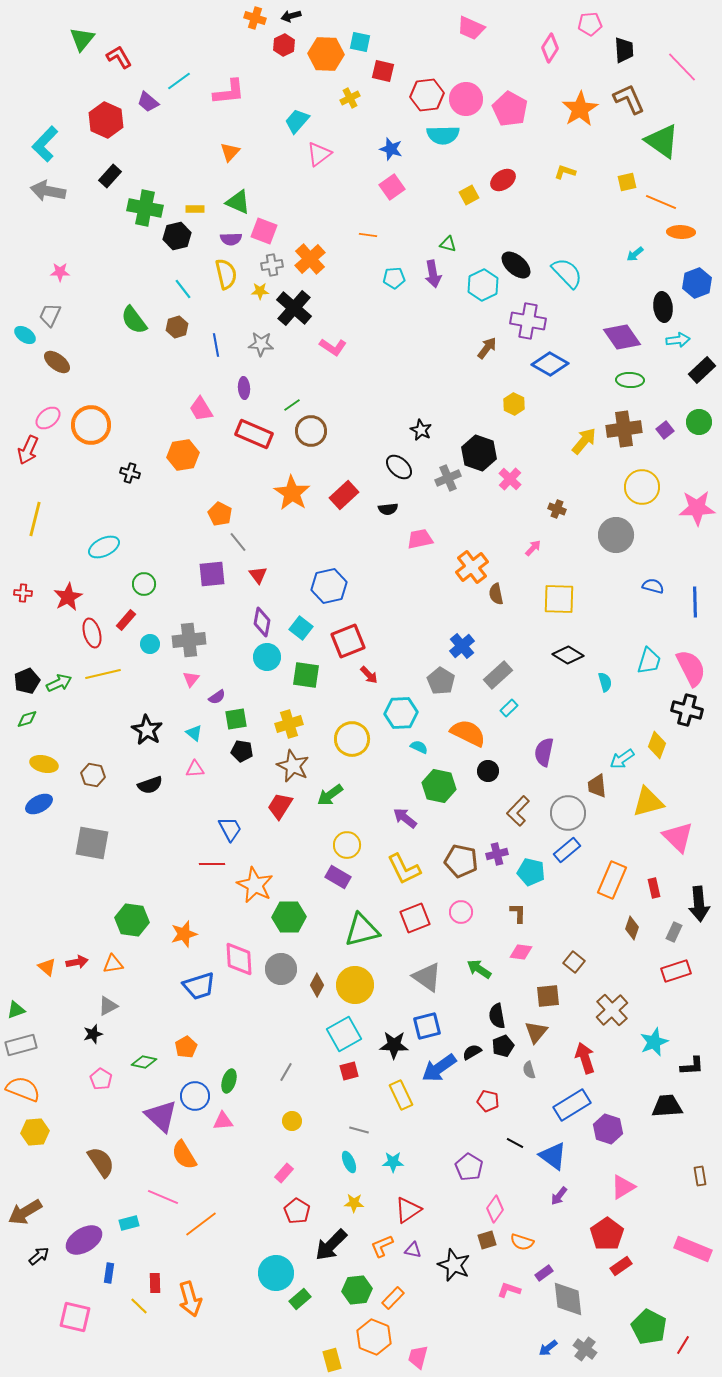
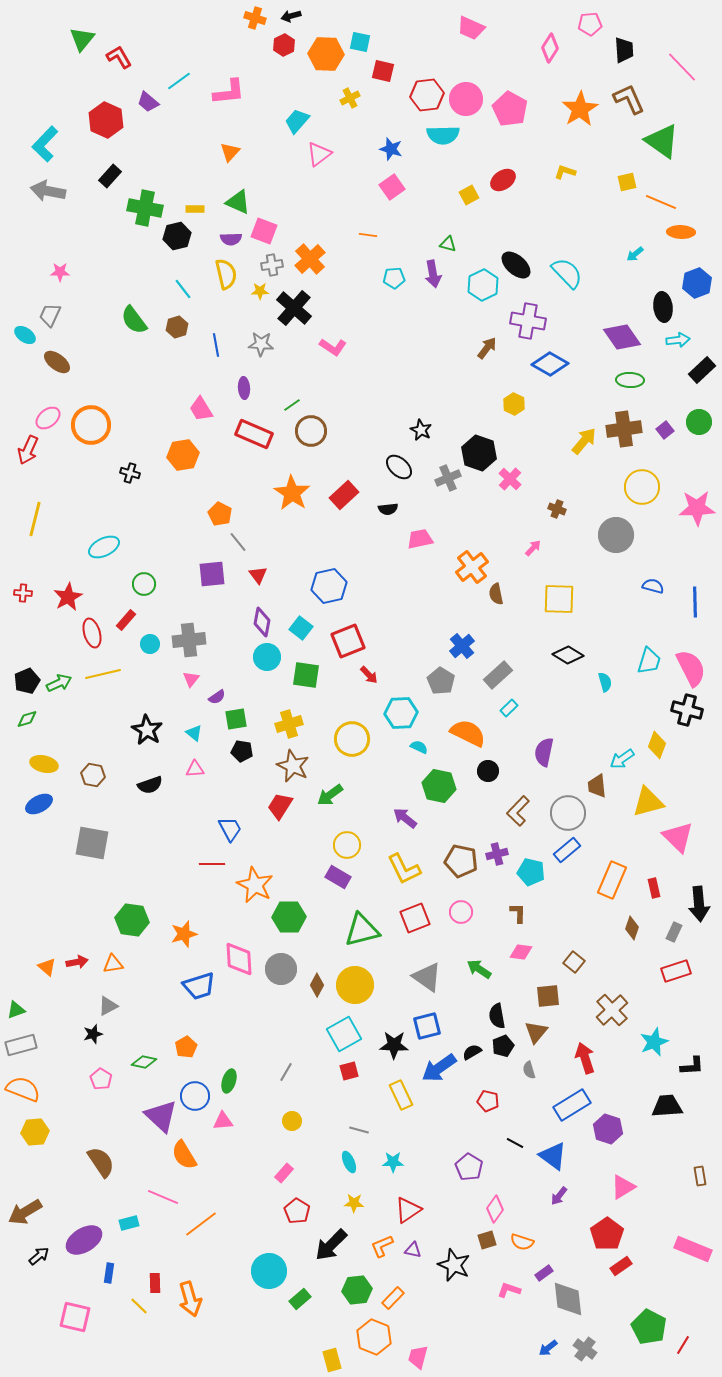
cyan circle at (276, 1273): moved 7 px left, 2 px up
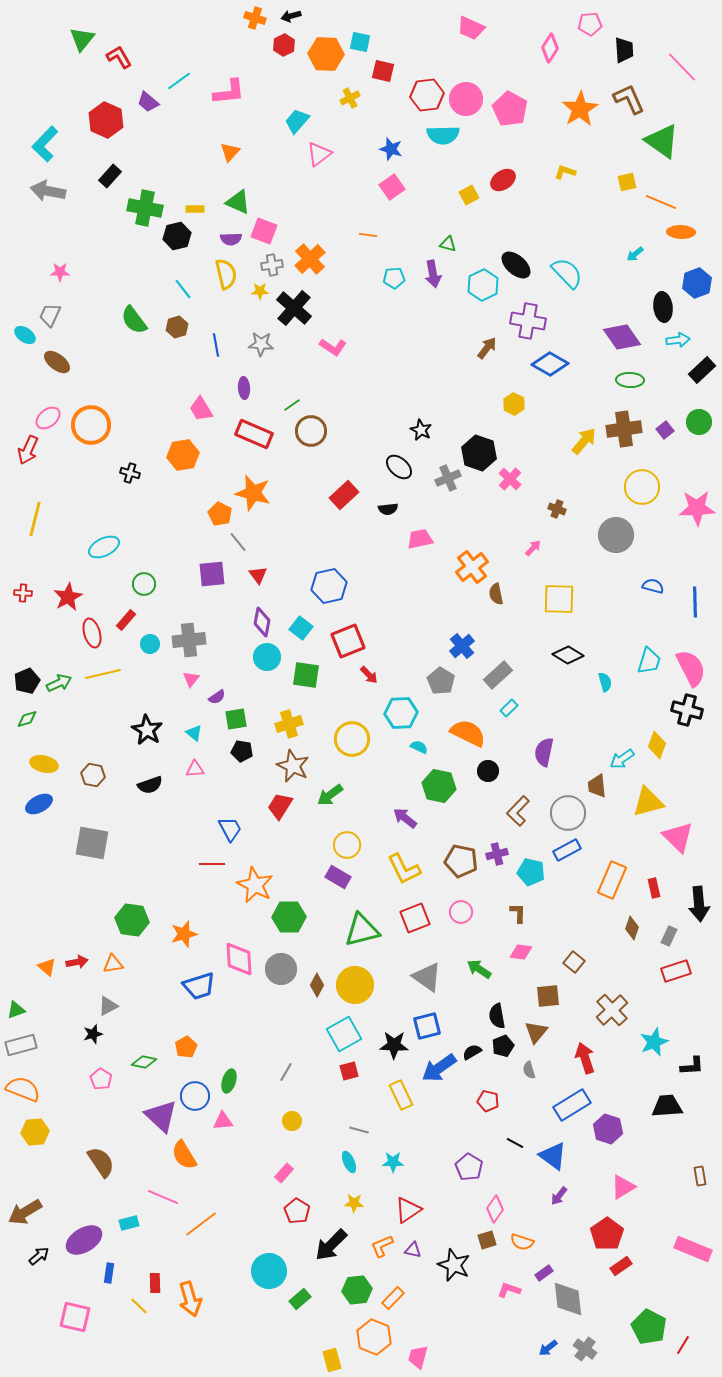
orange star at (292, 493): moved 39 px left; rotated 18 degrees counterclockwise
blue rectangle at (567, 850): rotated 12 degrees clockwise
gray rectangle at (674, 932): moved 5 px left, 4 px down
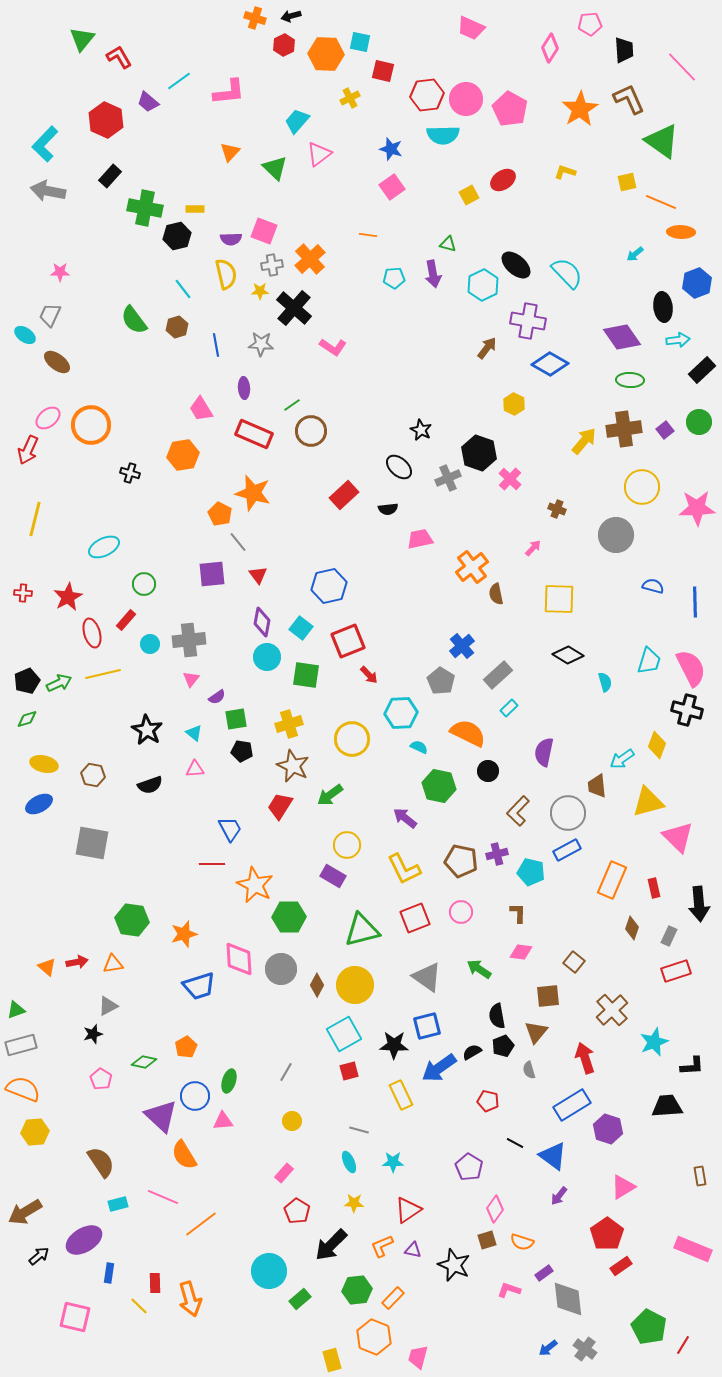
green triangle at (238, 202): moved 37 px right, 34 px up; rotated 20 degrees clockwise
purple rectangle at (338, 877): moved 5 px left, 1 px up
cyan rectangle at (129, 1223): moved 11 px left, 19 px up
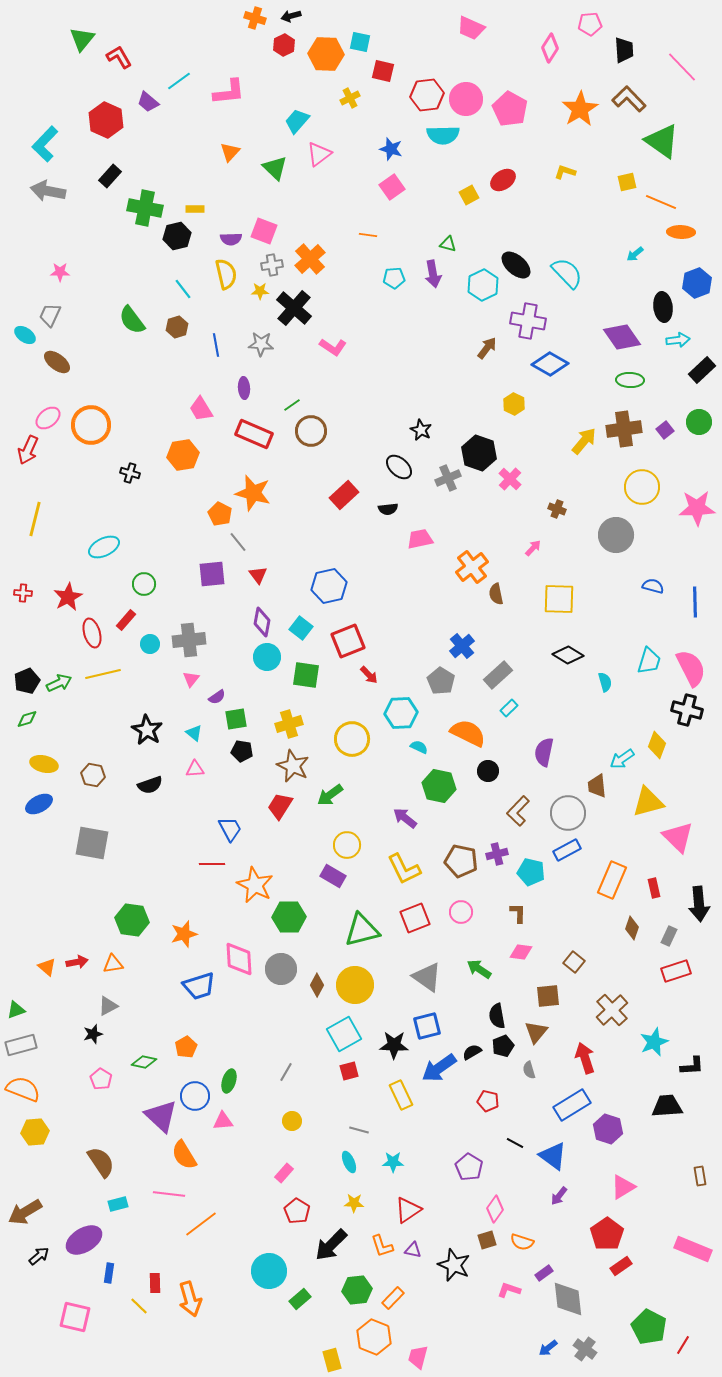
brown L-shape at (629, 99): rotated 20 degrees counterclockwise
green semicircle at (134, 320): moved 2 px left
pink line at (163, 1197): moved 6 px right, 3 px up; rotated 16 degrees counterclockwise
orange L-shape at (382, 1246): rotated 85 degrees counterclockwise
